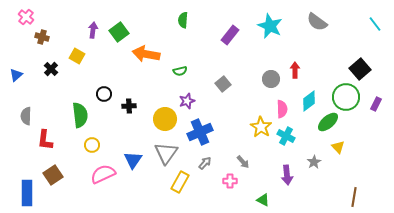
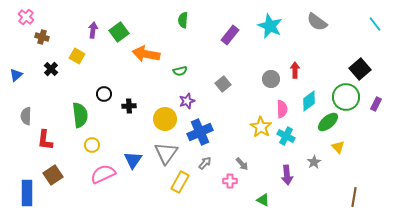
gray arrow at (243, 162): moved 1 px left, 2 px down
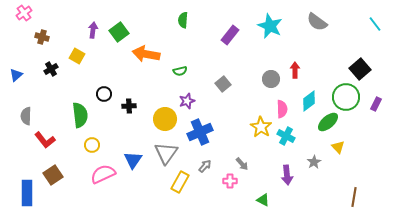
pink cross at (26, 17): moved 2 px left, 4 px up; rotated 14 degrees clockwise
black cross at (51, 69): rotated 16 degrees clockwise
red L-shape at (45, 140): rotated 45 degrees counterclockwise
gray arrow at (205, 163): moved 3 px down
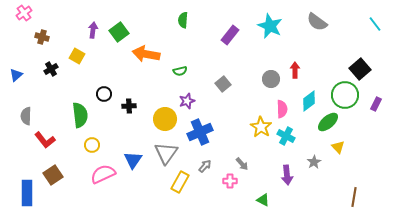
green circle at (346, 97): moved 1 px left, 2 px up
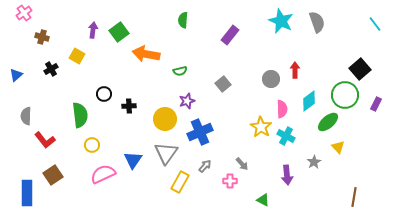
gray semicircle at (317, 22): rotated 145 degrees counterclockwise
cyan star at (270, 26): moved 11 px right, 5 px up
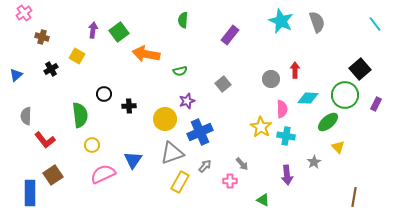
cyan diamond at (309, 101): moved 1 px left, 3 px up; rotated 40 degrees clockwise
cyan cross at (286, 136): rotated 18 degrees counterclockwise
gray triangle at (166, 153): moved 6 px right; rotated 35 degrees clockwise
blue rectangle at (27, 193): moved 3 px right
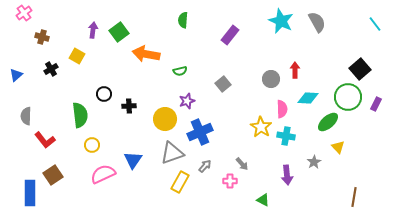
gray semicircle at (317, 22): rotated 10 degrees counterclockwise
green circle at (345, 95): moved 3 px right, 2 px down
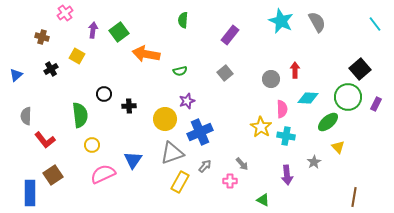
pink cross at (24, 13): moved 41 px right
gray square at (223, 84): moved 2 px right, 11 px up
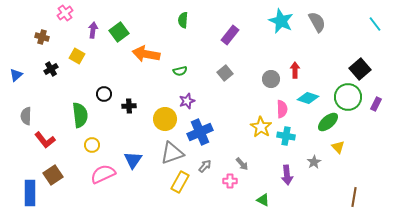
cyan diamond at (308, 98): rotated 15 degrees clockwise
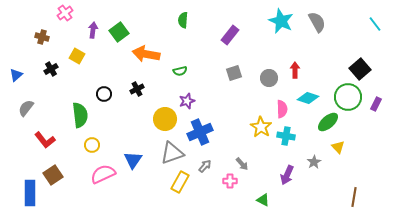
gray square at (225, 73): moved 9 px right; rotated 21 degrees clockwise
gray circle at (271, 79): moved 2 px left, 1 px up
black cross at (129, 106): moved 8 px right, 17 px up; rotated 24 degrees counterclockwise
gray semicircle at (26, 116): moved 8 px up; rotated 36 degrees clockwise
purple arrow at (287, 175): rotated 30 degrees clockwise
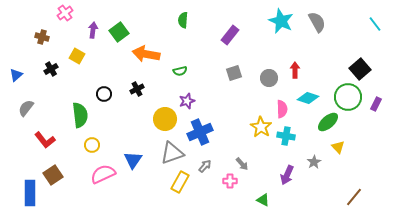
brown line at (354, 197): rotated 30 degrees clockwise
